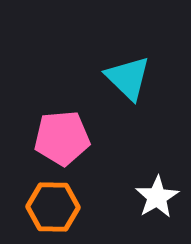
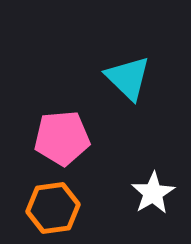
white star: moved 4 px left, 4 px up
orange hexagon: moved 1 px down; rotated 9 degrees counterclockwise
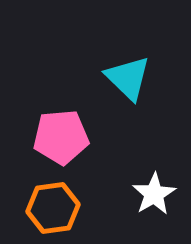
pink pentagon: moved 1 px left, 1 px up
white star: moved 1 px right, 1 px down
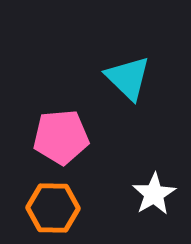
orange hexagon: rotated 9 degrees clockwise
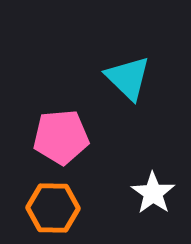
white star: moved 1 px left, 1 px up; rotated 6 degrees counterclockwise
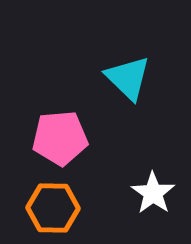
pink pentagon: moved 1 px left, 1 px down
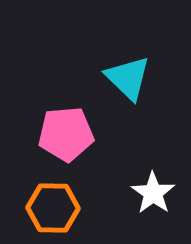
pink pentagon: moved 6 px right, 4 px up
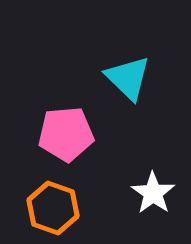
orange hexagon: rotated 18 degrees clockwise
